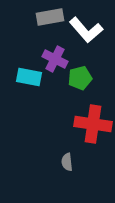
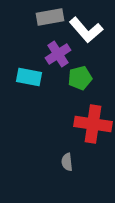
purple cross: moved 3 px right, 5 px up; rotated 30 degrees clockwise
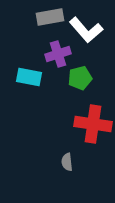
purple cross: rotated 15 degrees clockwise
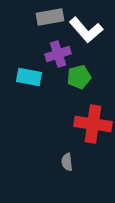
green pentagon: moved 1 px left, 1 px up
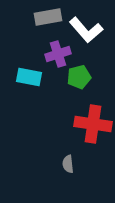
gray rectangle: moved 2 px left
gray semicircle: moved 1 px right, 2 px down
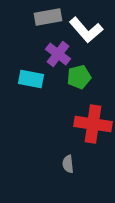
purple cross: rotated 35 degrees counterclockwise
cyan rectangle: moved 2 px right, 2 px down
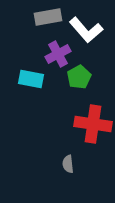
purple cross: rotated 25 degrees clockwise
green pentagon: rotated 15 degrees counterclockwise
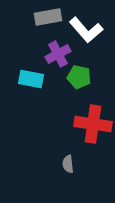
green pentagon: rotated 30 degrees counterclockwise
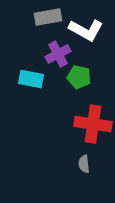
white L-shape: rotated 20 degrees counterclockwise
gray semicircle: moved 16 px right
